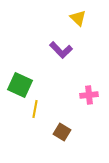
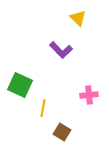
yellow line: moved 8 px right, 1 px up
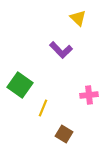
green square: rotated 10 degrees clockwise
yellow line: rotated 12 degrees clockwise
brown square: moved 2 px right, 2 px down
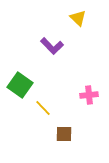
purple L-shape: moved 9 px left, 4 px up
yellow line: rotated 66 degrees counterclockwise
brown square: rotated 30 degrees counterclockwise
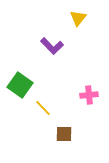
yellow triangle: rotated 24 degrees clockwise
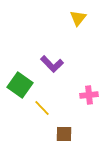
purple L-shape: moved 18 px down
yellow line: moved 1 px left
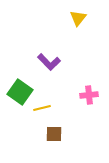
purple L-shape: moved 3 px left, 2 px up
green square: moved 7 px down
yellow line: rotated 60 degrees counterclockwise
brown square: moved 10 px left
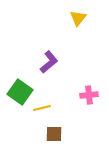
purple L-shape: rotated 85 degrees counterclockwise
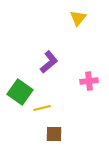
pink cross: moved 14 px up
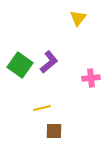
pink cross: moved 2 px right, 3 px up
green square: moved 27 px up
brown square: moved 3 px up
